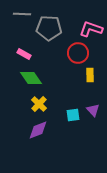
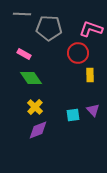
yellow cross: moved 4 px left, 3 px down
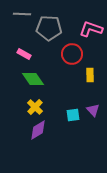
red circle: moved 6 px left, 1 px down
green diamond: moved 2 px right, 1 px down
purple diamond: rotated 10 degrees counterclockwise
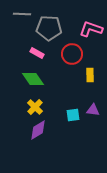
pink rectangle: moved 13 px right, 1 px up
purple triangle: rotated 40 degrees counterclockwise
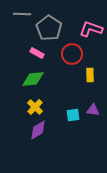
gray pentagon: rotated 30 degrees clockwise
green diamond: rotated 60 degrees counterclockwise
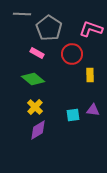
green diamond: rotated 45 degrees clockwise
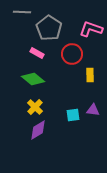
gray line: moved 2 px up
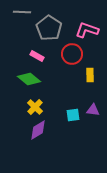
pink L-shape: moved 4 px left, 1 px down
pink rectangle: moved 3 px down
green diamond: moved 4 px left
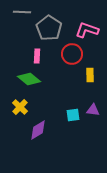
pink rectangle: rotated 64 degrees clockwise
yellow cross: moved 15 px left
